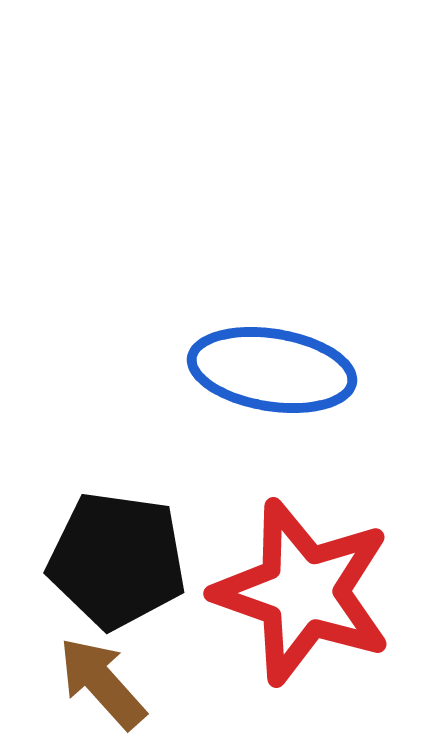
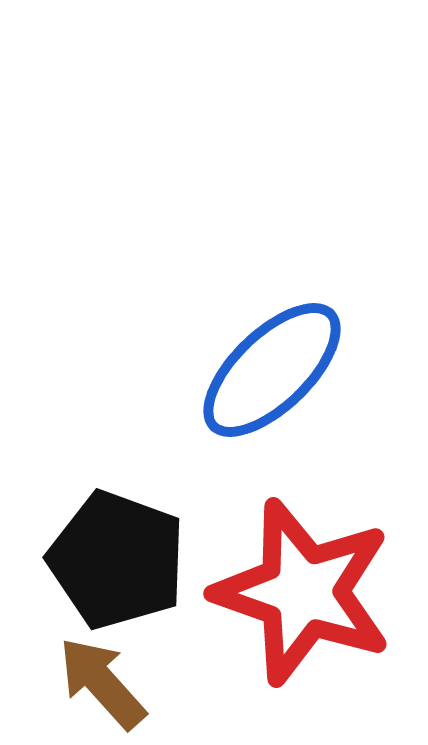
blue ellipse: rotated 53 degrees counterclockwise
black pentagon: rotated 12 degrees clockwise
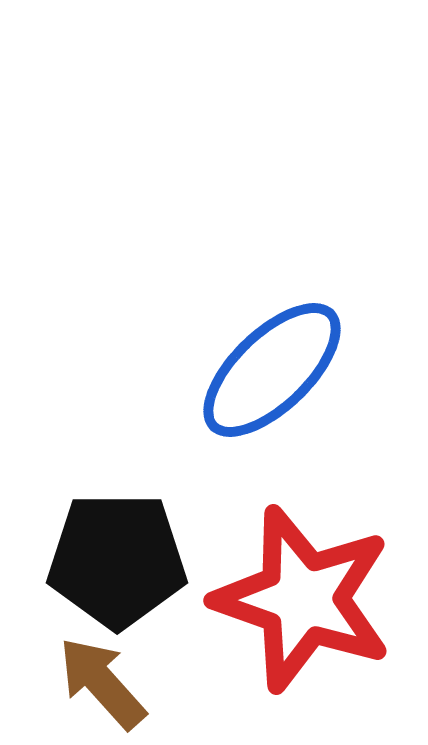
black pentagon: rotated 20 degrees counterclockwise
red star: moved 7 px down
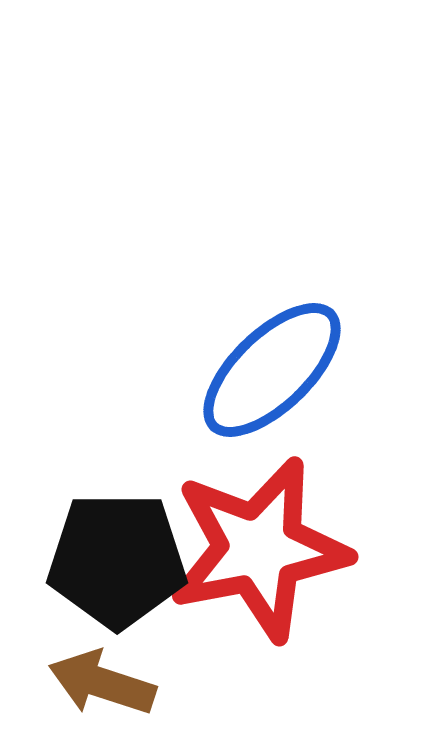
red star: moved 44 px left, 50 px up; rotated 30 degrees counterclockwise
brown arrow: rotated 30 degrees counterclockwise
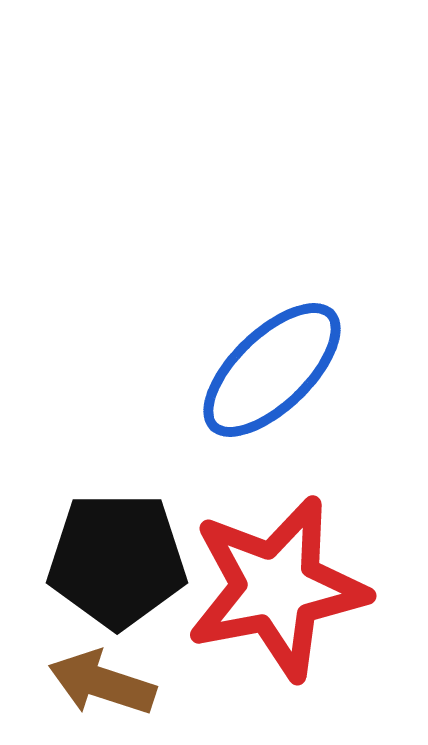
red star: moved 18 px right, 39 px down
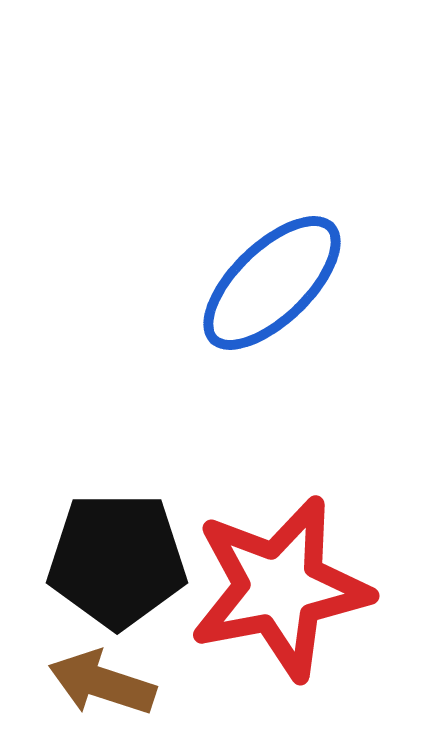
blue ellipse: moved 87 px up
red star: moved 3 px right
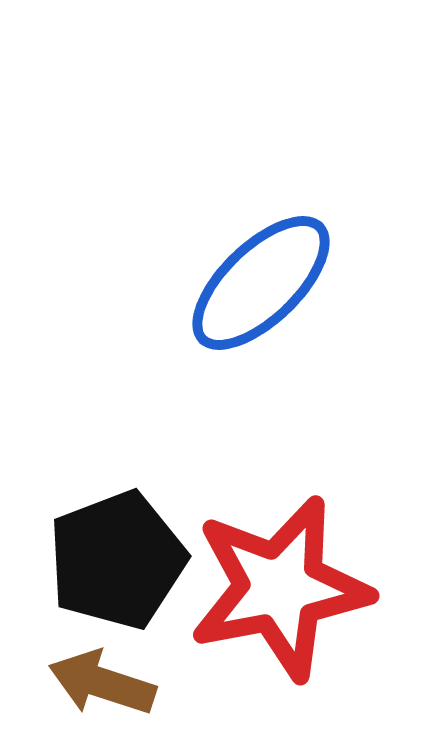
blue ellipse: moved 11 px left
black pentagon: rotated 21 degrees counterclockwise
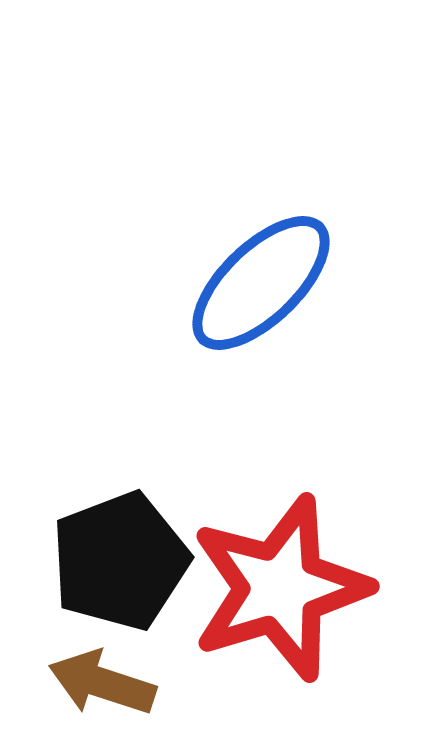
black pentagon: moved 3 px right, 1 px down
red star: rotated 6 degrees counterclockwise
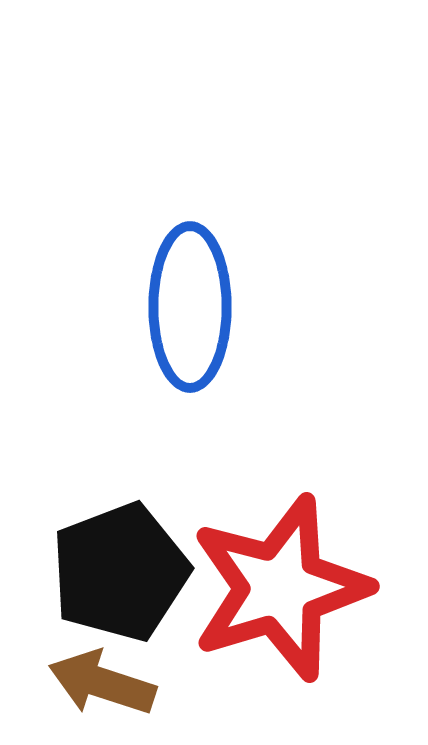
blue ellipse: moved 71 px left, 24 px down; rotated 46 degrees counterclockwise
black pentagon: moved 11 px down
